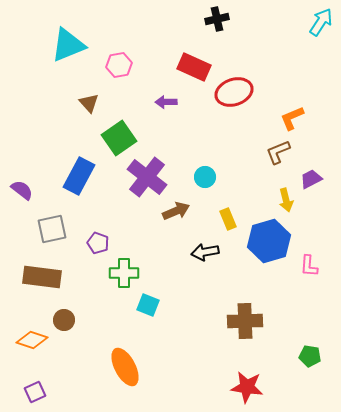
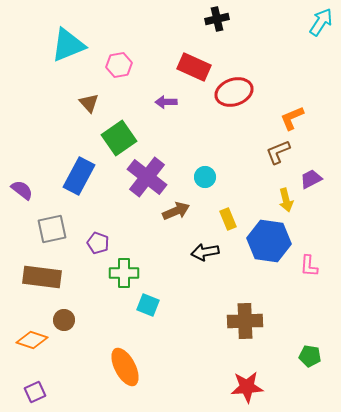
blue hexagon: rotated 24 degrees clockwise
red star: rotated 12 degrees counterclockwise
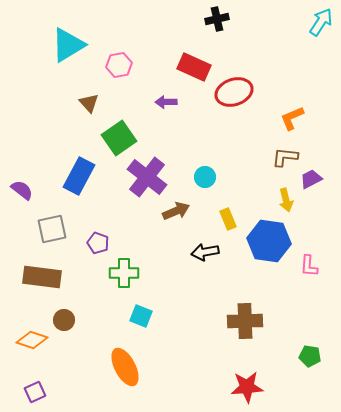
cyan triangle: rotated 9 degrees counterclockwise
brown L-shape: moved 7 px right, 5 px down; rotated 28 degrees clockwise
cyan square: moved 7 px left, 11 px down
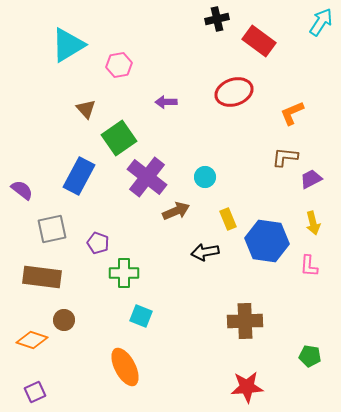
red rectangle: moved 65 px right, 26 px up; rotated 12 degrees clockwise
brown triangle: moved 3 px left, 6 px down
orange L-shape: moved 5 px up
yellow arrow: moved 27 px right, 23 px down
blue hexagon: moved 2 px left
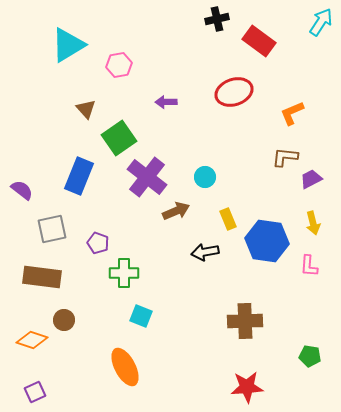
blue rectangle: rotated 6 degrees counterclockwise
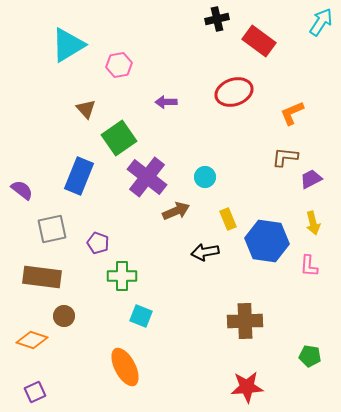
green cross: moved 2 px left, 3 px down
brown circle: moved 4 px up
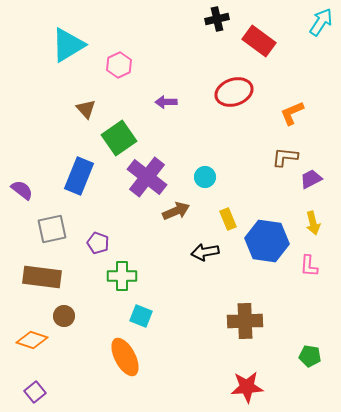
pink hexagon: rotated 15 degrees counterclockwise
orange ellipse: moved 10 px up
purple square: rotated 15 degrees counterclockwise
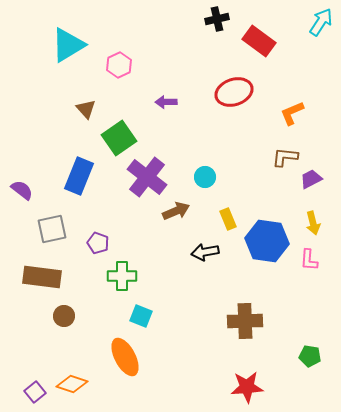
pink L-shape: moved 6 px up
orange diamond: moved 40 px right, 44 px down
